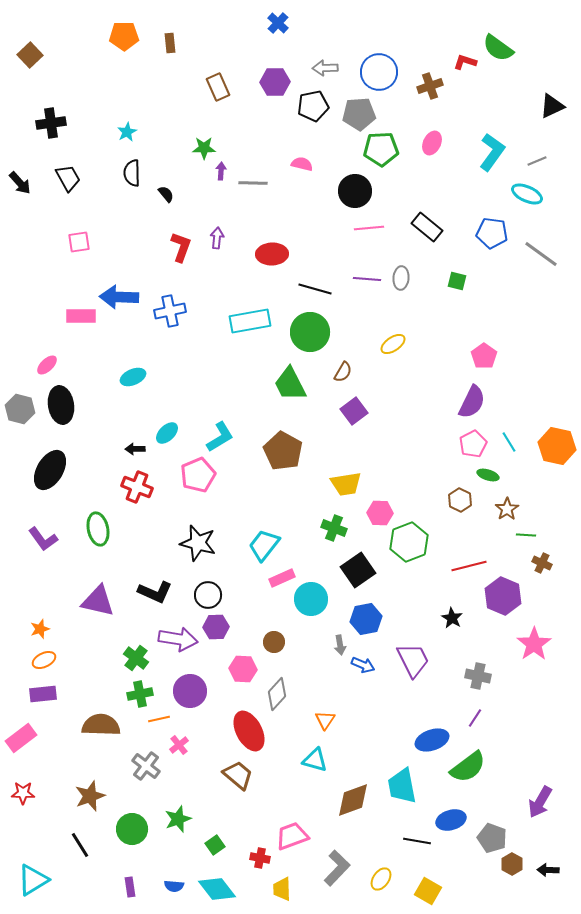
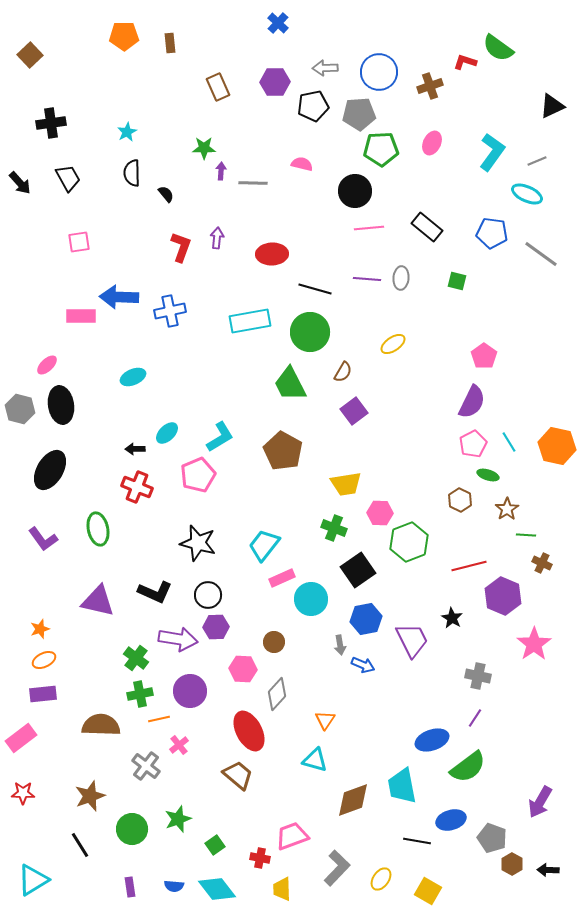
purple trapezoid at (413, 660): moved 1 px left, 20 px up
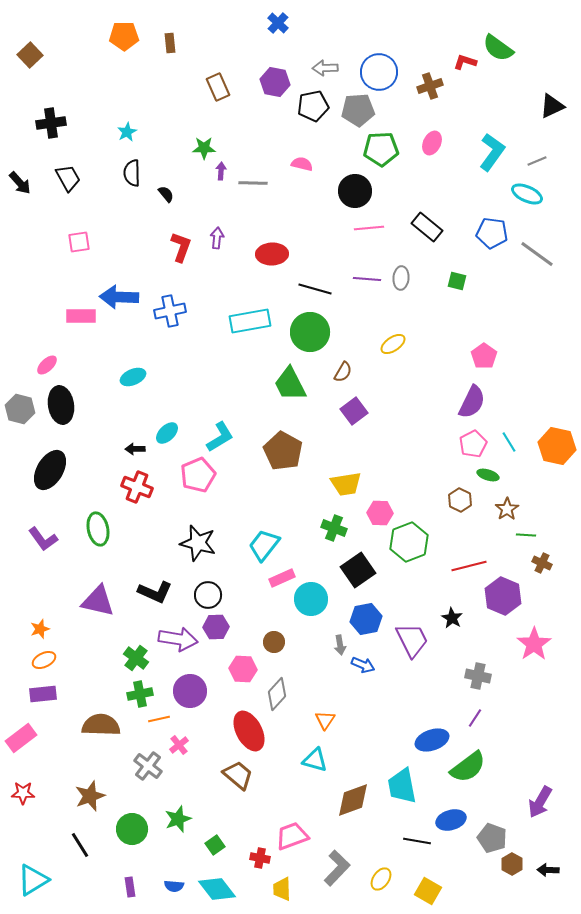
purple hexagon at (275, 82): rotated 12 degrees clockwise
gray pentagon at (359, 114): moved 1 px left, 4 px up
gray line at (541, 254): moved 4 px left
gray cross at (146, 766): moved 2 px right
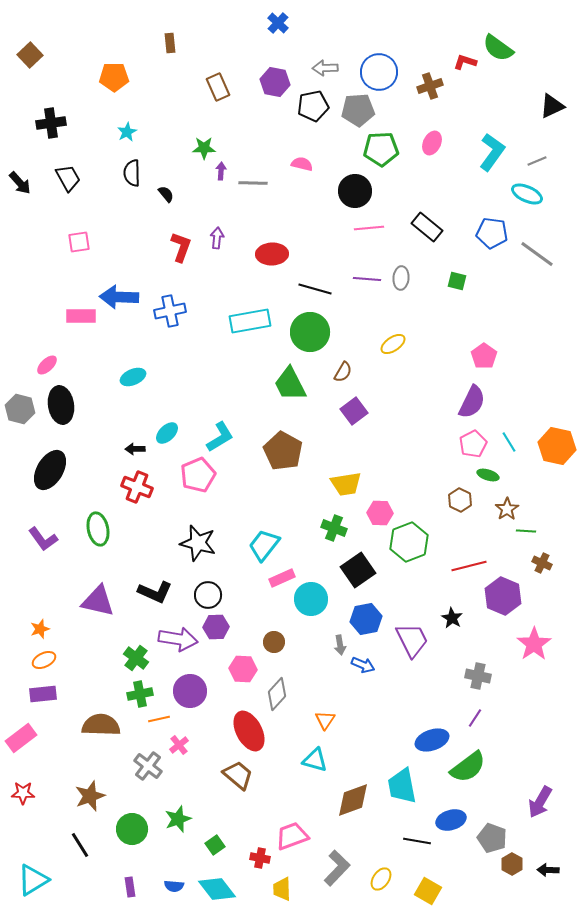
orange pentagon at (124, 36): moved 10 px left, 41 px down
green line at (526, 535): moved 4 px up
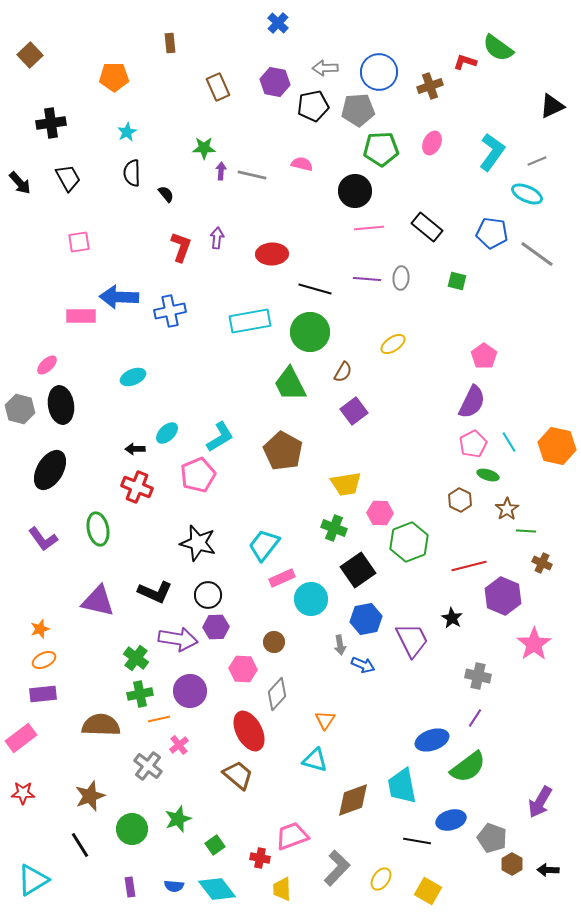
gray line at (253, 183): moved 1 px left, 8 px up; rotated 12 degrees clockwise
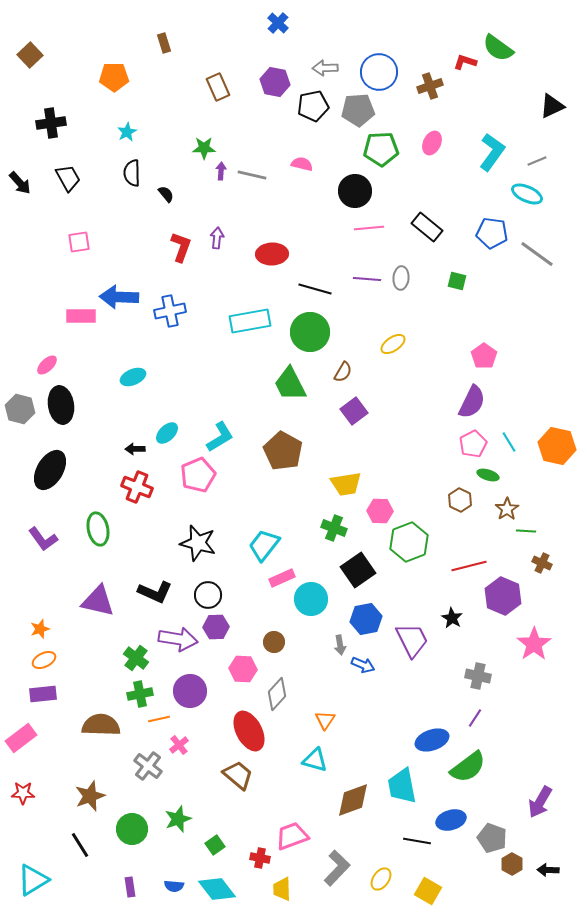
brown rectangle at (170, 43): moved 6 px left; rotated 12 degrees counterclockwise
pink hexagon at (380, 513): moved 2 px up
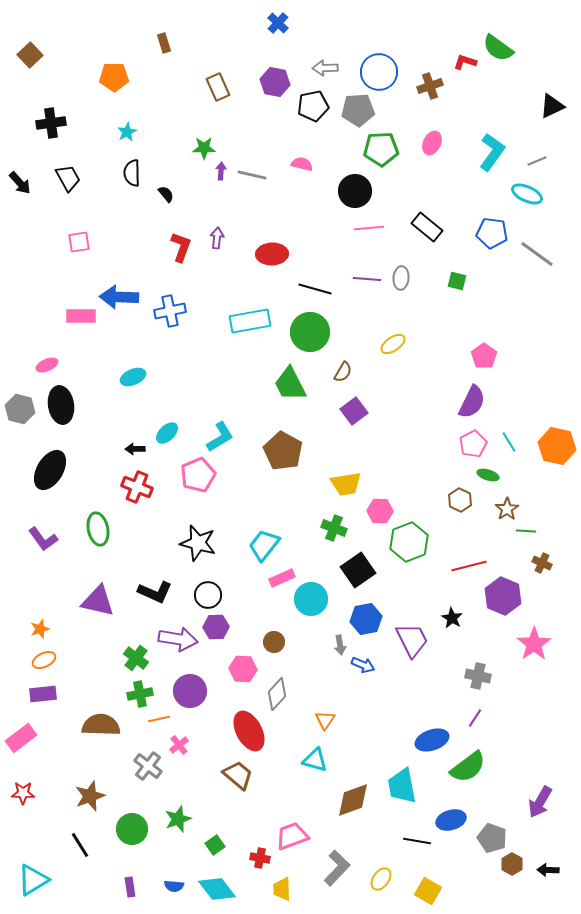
pink ellipse at (47, 365): rotated 20 degrees clockwise
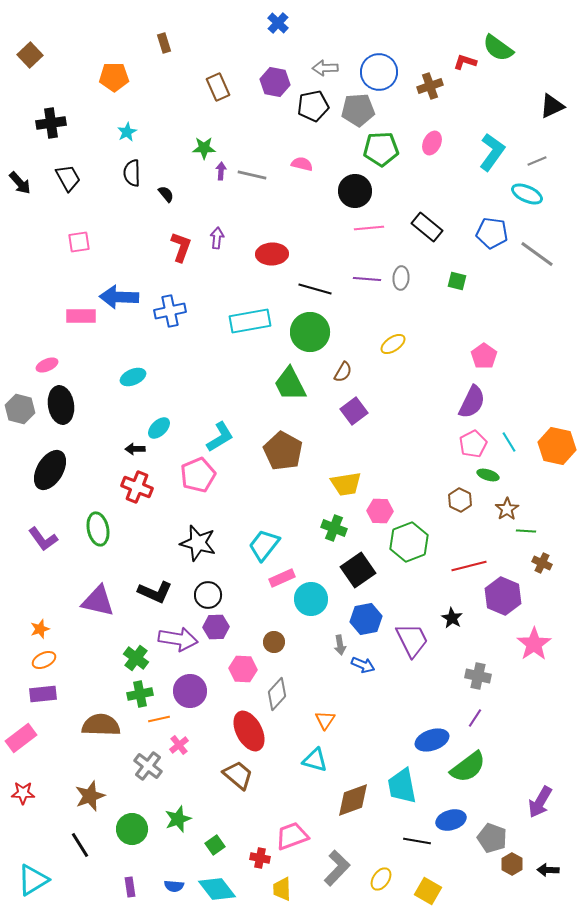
cyan ellipse at (167, 433): moved 8 px left, 5 px up
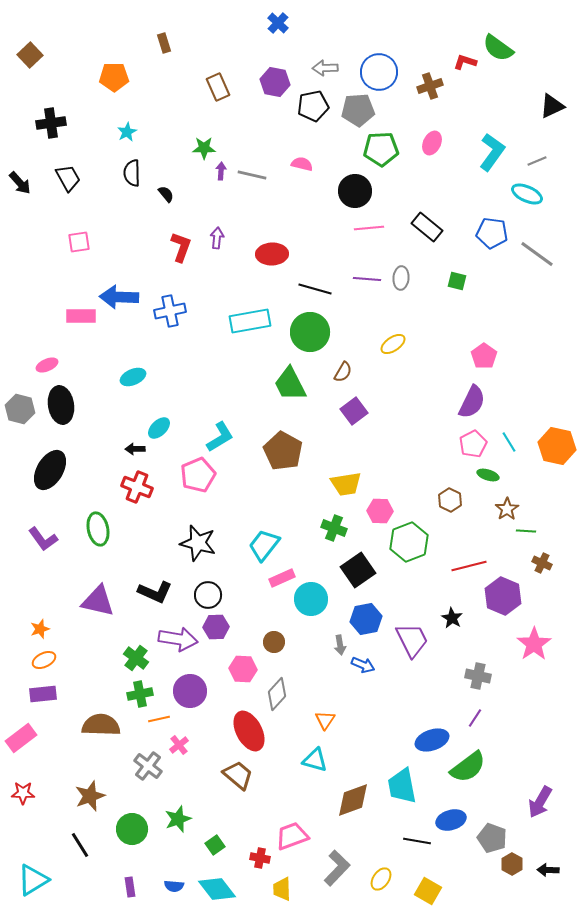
brown hexagon at (460, 500): moved 10 px left
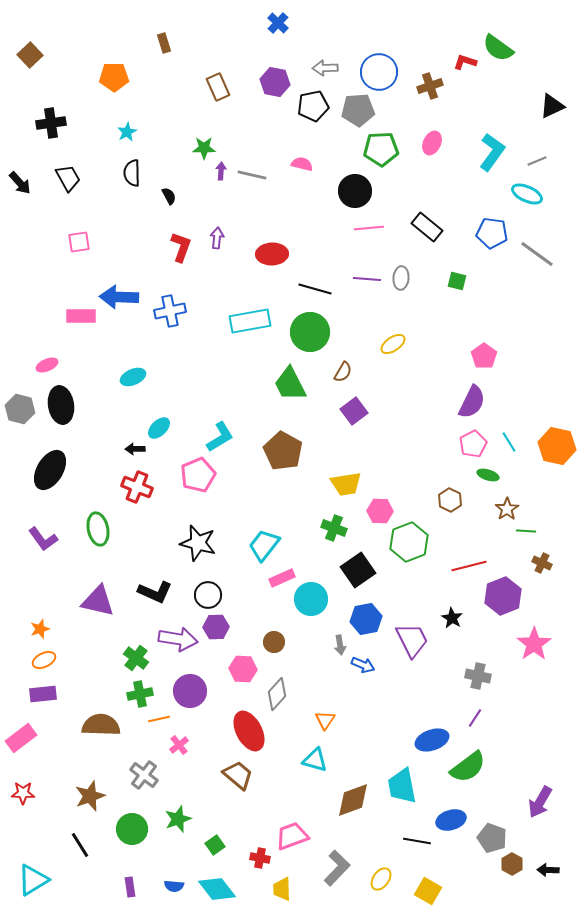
black semicircle at (166, 194): moved 3 px right, 2 px down; rotated 12 degrees clockwise
purple hexagon at (503, 596): rotated 15 degrees clockwise
gray cross at (148, 766): moved 4 px left, 9 px down
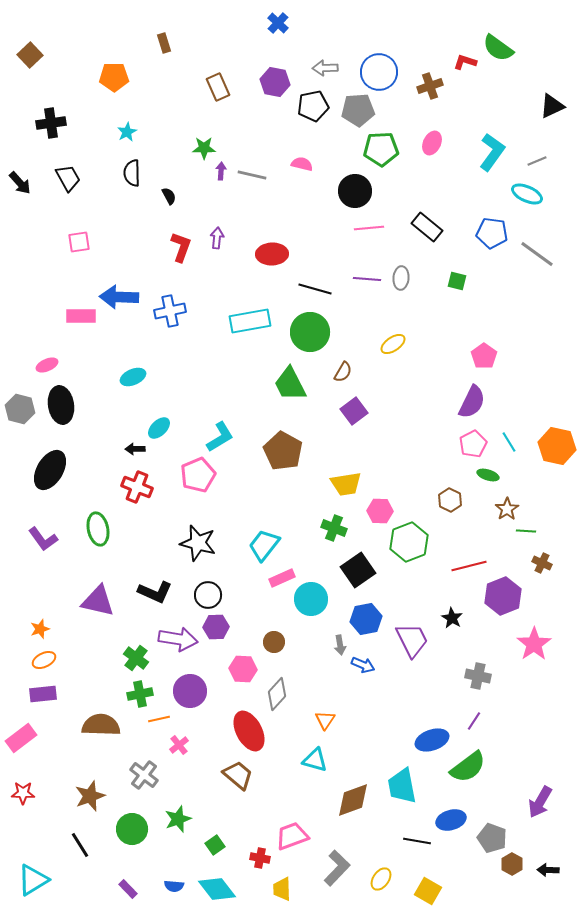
purple line at (475, 718): moved 1 px left, 3 px down
purple rectangle at (130, 887): moved 2 px left, 2 px down; rotated 36 degrees counterclockwise
